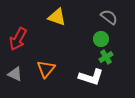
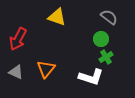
gray triangle: moved 1 px right, 2 px up
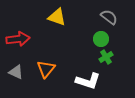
red arrow: rotated 125 degrees counterclockwise
white L-shape: moved 3 px left, 4 px down
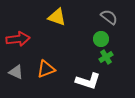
orange triangle: rotated 30 degrees clockwise
